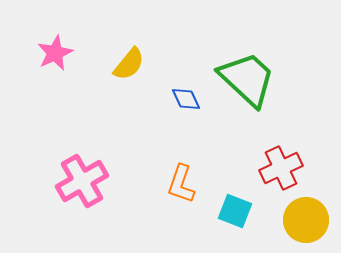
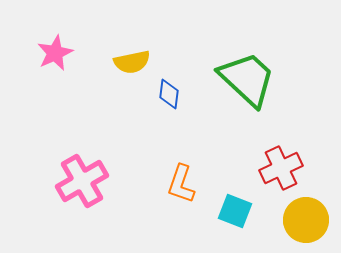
yellow semicircle: moved 3 px right, 2 px up; rotated 39 degrees clockwise
blue diamond: moved 17 px left, 5 px up; rotated 32 degrees clockwise
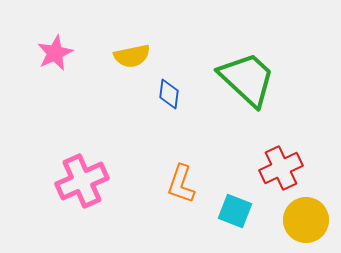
yellow semicircle: moved 6 px up
pink cross: rotated 6 degrees clockwise
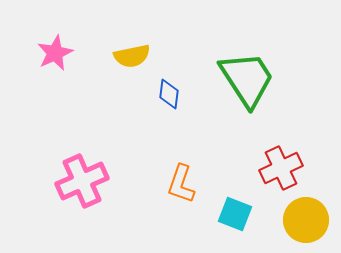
green trapezoid: rotated 14 degrees clockwise
cyan square: moved 3 px down
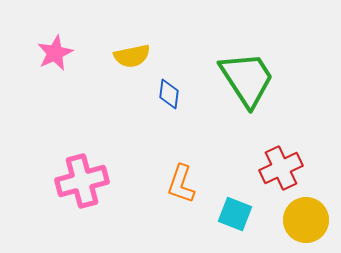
pink cross: rotated 9 degrees clockwise
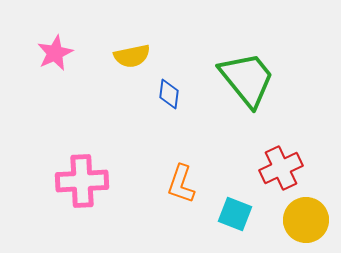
green trapezoid: rotated 6 degrees counterclockwise
pink cross: rotated 12 degrees clockwise
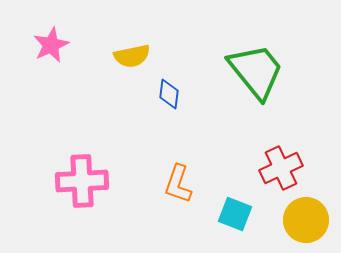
pink star: moved 4 px left, 8 px up
green trapezoid: moved 9 px right, 8 px up
orange L-shape: moved 3 px left
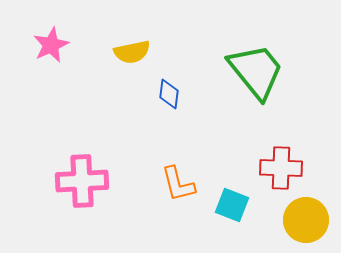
yellow semicircle: moved 4 px up
red cross: rotated 27 degrees clockwise
orange L-shape: rotated 33 degrees counterclockwise
cyan square: moved 3 px left, 9 px up
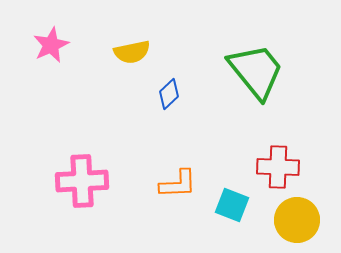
blue diamond: rotated 40 degrees clockwise
red cross: moved 3 px left, 1 px up
orange L-shape: rotated 78 degrees counterclockwise
yellow circle: moved 9 px left
